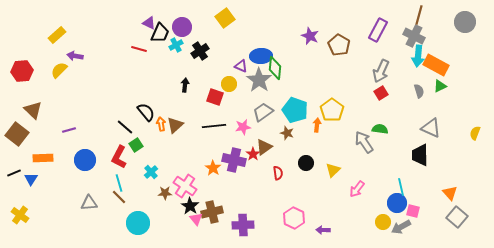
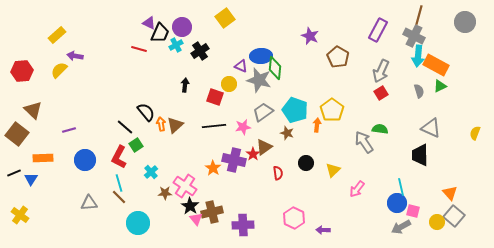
brown pentagon at (339, 45): moved 1 px left, 12 px down
gray star at (259, 80): rotated 20 degrees counterclockwise
gray square at (457, 217): moved 3 px left, 1 px up
yellow circle at (383, 222): moved 54 px right
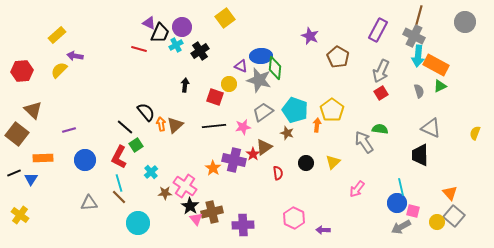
yellow triangle at (333, 170): moved 8 px up
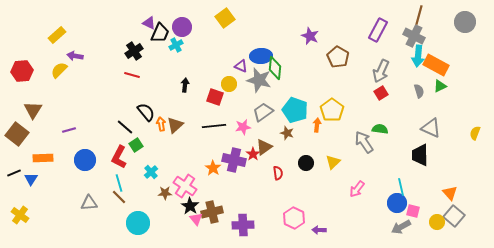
red line at (139, 49): moved 7 px left, 26 px down
black cross at (200, 51): moved 66 px left
brown triangle at (33, 110): rotated 18 degrees clockwise
purple arrow at (323, 230): moved 4 px left
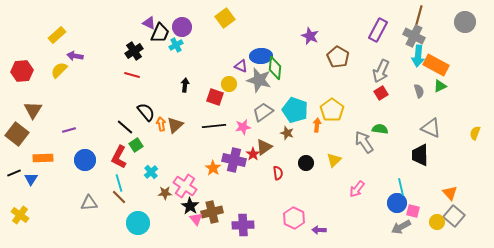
yellow triangle at (333, 162): moved 1 px right, 2 px up
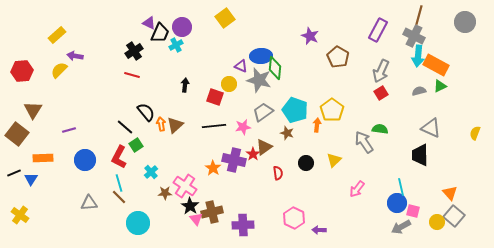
gray semicircle at (419, 91): rotated 88 degrees counterclockwise
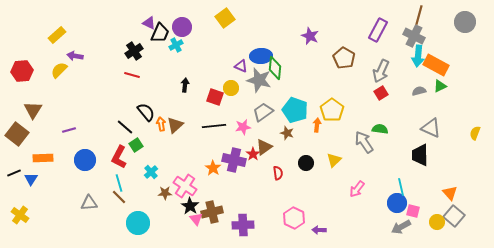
brown pentagon at (338, 57): moved 6 px right, 1 px down
yellow circle at (229, 84): moved 2 px right, 4 px down
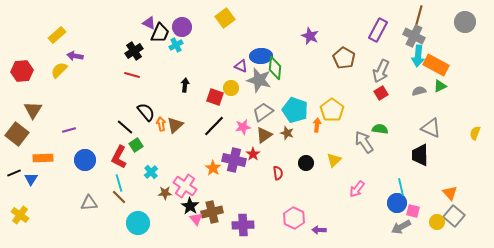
black line at (214, 126): rotated 40 degrees counterclockwise
brown triangle at (264, 147): moved 12 px up
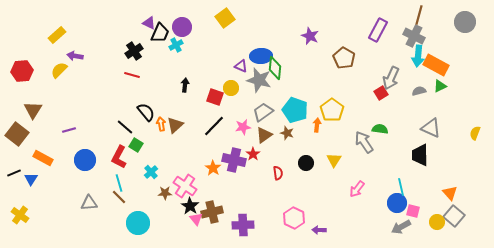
gray arrow at (381, 71): moved 10 px right, 7 px down
green square at (136, 145): rotated 24 degrees counterclockwise
orange rectangle at (43, 158): rotated 30 degrees clockwise
yellow triangle at (334, 160): rotated 14 degrees counterclockwise
